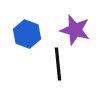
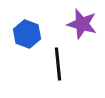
purple star: moved 7 px right, 6 px up
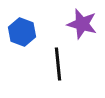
blue hexagon: moved 5 px left, 2 px up
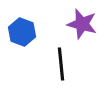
black line: moved 3 px right
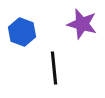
black line: moved 7 px left, 4 px down
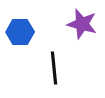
blue hexagon: moved 2 px left; rotated 20 degrees counterclockwise
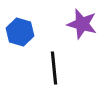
blue hexagon: rotated 16 degrees clockwise
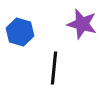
black line: rotated 12 degrees clockwise
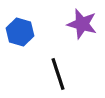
black line: moved 4 px right, 6 px down; rotated 24 degrees counterclockwise
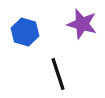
blue hexagon: moved 5 px right
